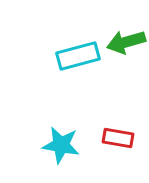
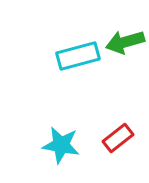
green arrow: moved 1 px left
red rectangle: rotated 48 degrees counterclockwise
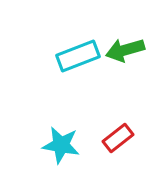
green arrow: moved 8 px down
cyan rectangle: rotated 6 degrees counterclockwise
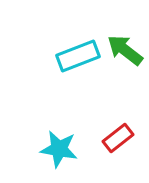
green arrow: rotated 54 degrees clockwise
cyan star: moved 2 px left, 4 px down
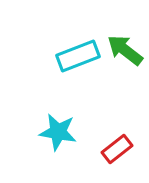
red rectangle: moved 1 px left, 11 px down
cyan star: moved 1 px left, 17 px up
